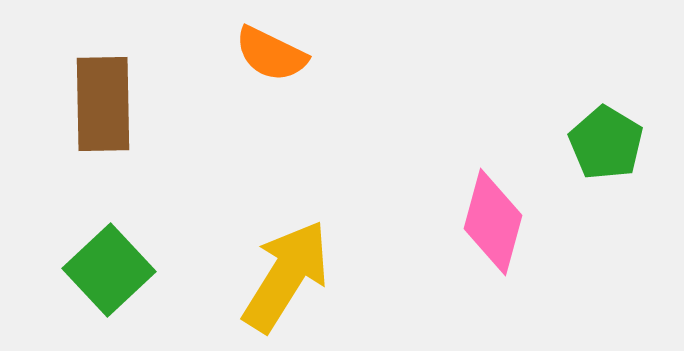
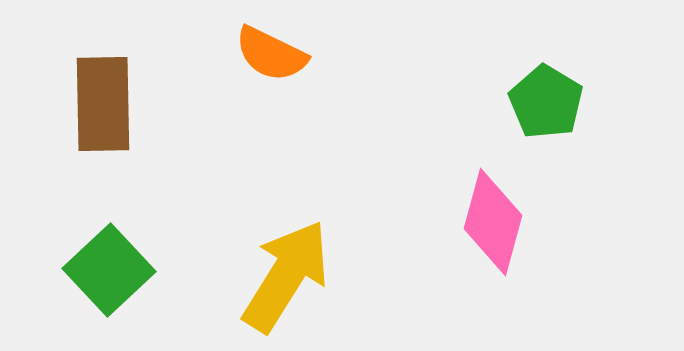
green pentagon: moved 60 px left, 41 px up
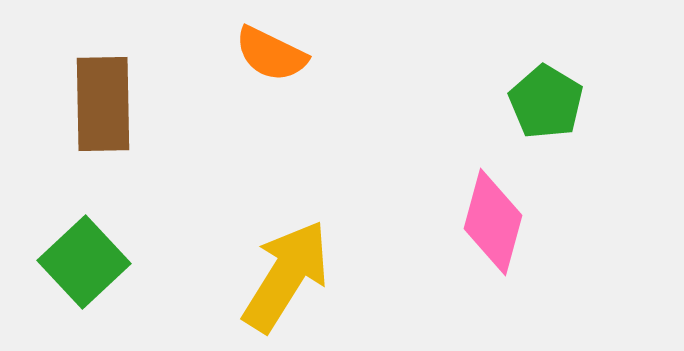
green square: moved 25 px left, 8 px up
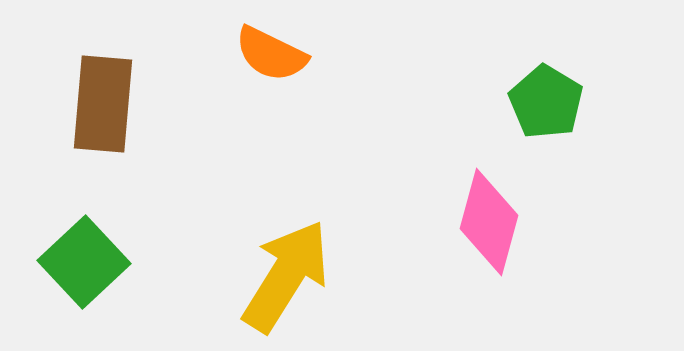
brown rectangle: rotated 6 degrees clockwise
pink diamond: moved 4 px left
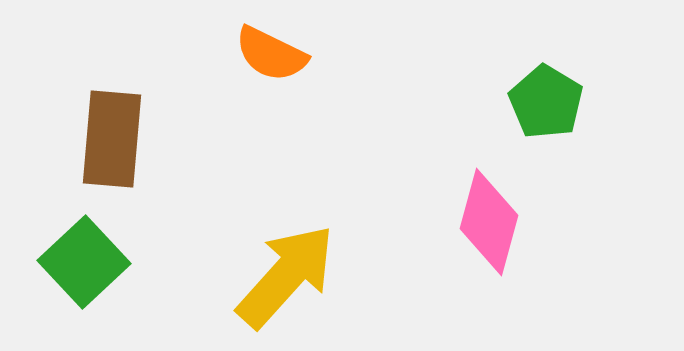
brown rectangle: moved 9 px right, 35 px down
yellow arrow: rotated 10 degrees clockwise
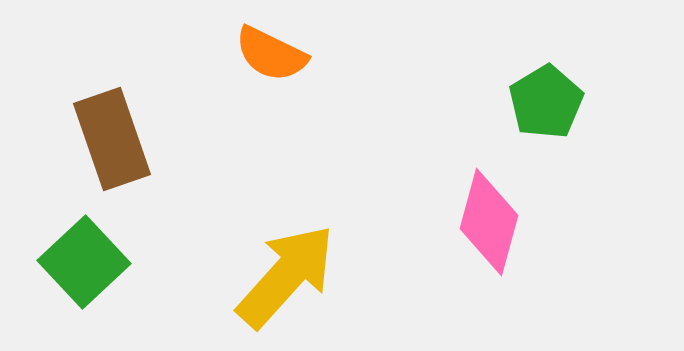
green pentagon: rotated 10 degrees clockwise
brown rectangle: rotated 24 degrees counterclockwise
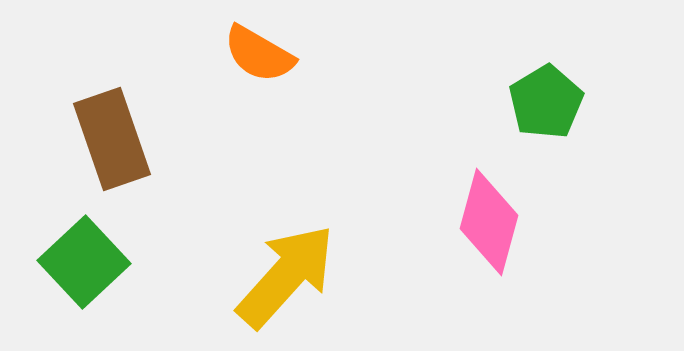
orange semicircle: moved 12 px left; rotated 4 degrees clockwise
